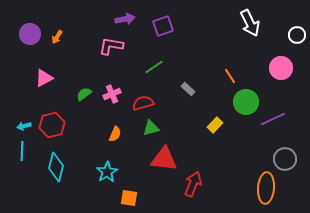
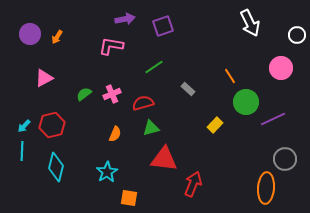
cyan arrow: rotated 32 degrees counterclockwise
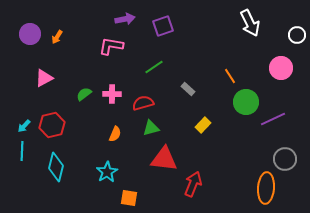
pink cross: rotated 24 degrees clockwise
yellow rectangle: moved 12 px left
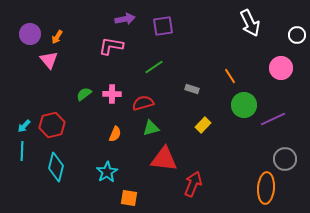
purple square: rotated 10 degrees clockwise
pink triangle: moved 5 px right, 18 px up; rotated 42 degrees counterclockwise
gray rectangle: moved 4 px right; rotated 24 degrees counterclockwise
green circle: moved 2 px left, 3 px down
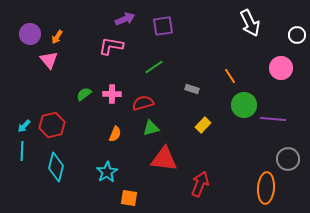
purple arrow: rotated 12 degrees counterclockwise
purple line: rotated 30 degrees clockwise
gray circle: moved 3 px right
red arrow: moved 7 px right
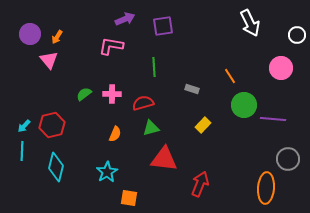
green line: rotated 60 degrees counterclockwise
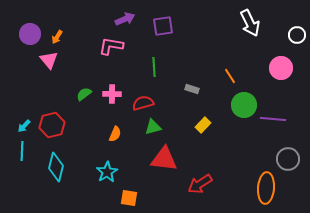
green triangle: moved 2 px right, 1 px up
red arrow: rotated 145 degrees counterclockwise
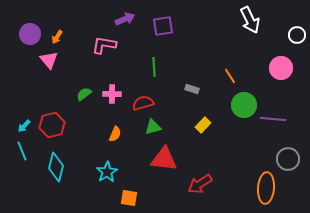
white arrow: moved 3 px up
pink L-shape: moved 7 px left, 1 px up
cyan line: rotated 24 degrees counterclockwise
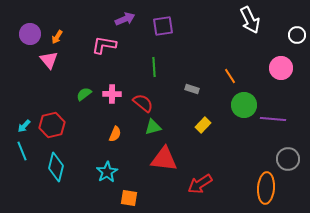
red semicircle: rotated 55 degrees clockwise
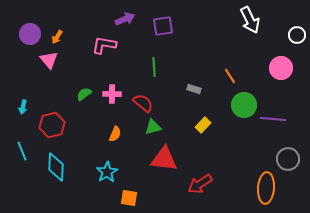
gray rectangle: moved 2 px right
cyan arrow: moved 1 px left, 19 px up; rotated 32 degrees counterclockwise
cyan diamond: rotated 12 degrees counterclockwise
